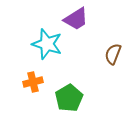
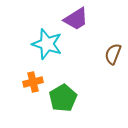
green pentagon: moved 6 px left
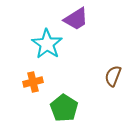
cyan star: rotated 16 degrees clockwise
brown semicircle: moved 22 px down
green pentagon: moved 1 px right, 10 px down; rotated 8 degrees counterclockwise
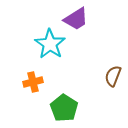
cyan star: moved 3 px right
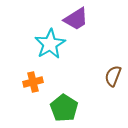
cyan star: rotated 8 degrees clockwise
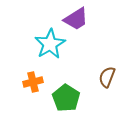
brown semicircle: moved 6 px left, 1 px down
green pentagon: moved 2 px right, 10 px up
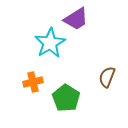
cyan star: moved 1 px up
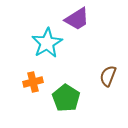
purple trapezoid: moved 1 px right
cyan star: moved 3 px left
brown semicircle: moved 1 px right, 1 px up
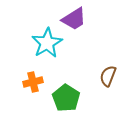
purple trapezoid: moved 3 px left
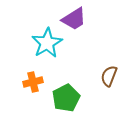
brown semicircle: moved 1 px right
green pentagon: rotated 12 degrees clockwise
